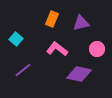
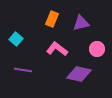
purple line: rotated 48 degrees clockwise
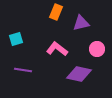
orange rectangle: moved 4 px right, 7 px up
cyan square: rotated 32 degrees clockwise
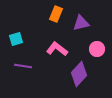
orange rectangle: moved 2 px down
purple line: moved 4 px up
purple diamond: rotated 60 degrees counterclockwise
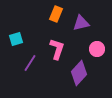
pink L-shape: rotated 70 degrees clockwise
purple line: moved 7 px right, 3 px up; rotated 66 degrees counterclockwise
purple diamond: moved 1 px up
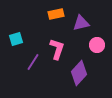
orange rectangle: rotated 56 degrees clockwise
pink circle: moved 4 px up
purple line: moved 3 px right, 1 px up
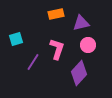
pink circle: moved 9 px left
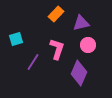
orange rectangle: rotated 35 degrees counterclockwise
purple diamond: rotated 20 degrees counterclockwise
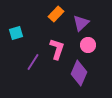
purple triangle: rotated 30 degrees counterclockwise
cyan square: moved 6 px up
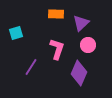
orange rectangle: rotated 49 degrees clockwise
purple line: moved 2 px left, 5 px down
